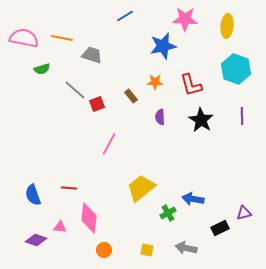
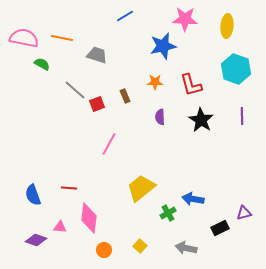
gray trapezoid: moved 5 px right
green semicircle: moved 5 px up; rotated 133 degrees counterclockwise
brown rectangle: moved 6 px left; rotated 16 degrees clockwise
yellow square: moved 7 px left, 4 px up; rotated 32 degrees clockwise
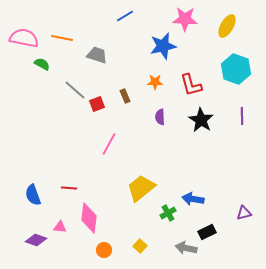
yellow ellipse: rotated 25 degrees clockwise
black rectangle: moved 13 px left, 4 px down
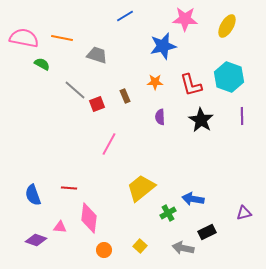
cyan hexagon: moved 7 px left, 8 px down
gray arrow: moved 3 px left
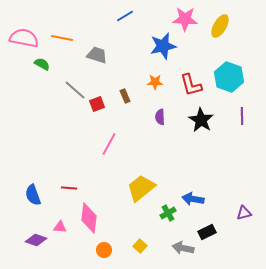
yellow ellipse: moved 7 px left
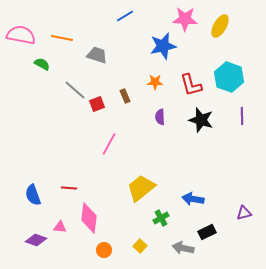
pink semicircle: moved 3 px left, 3 px up
black star: rotated 15 degrees counterclockwise
green cross: moved 7 px left, 5 px down
